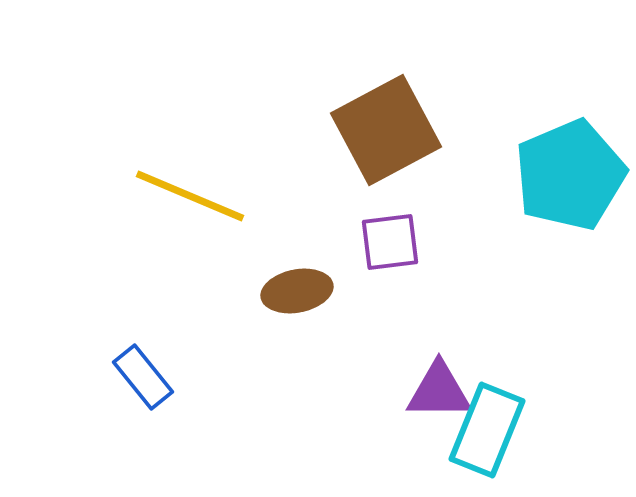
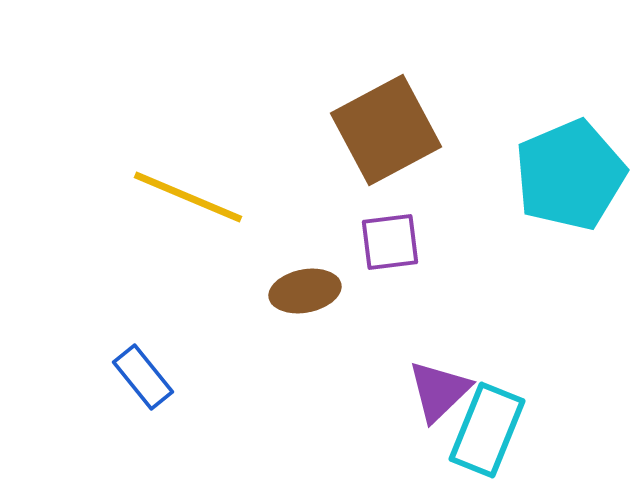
yellow line: moved 2 px left, 1 px down
brown ellipse: moved 8 px right
purple triangle: rotated 44 degrees counterclockwise
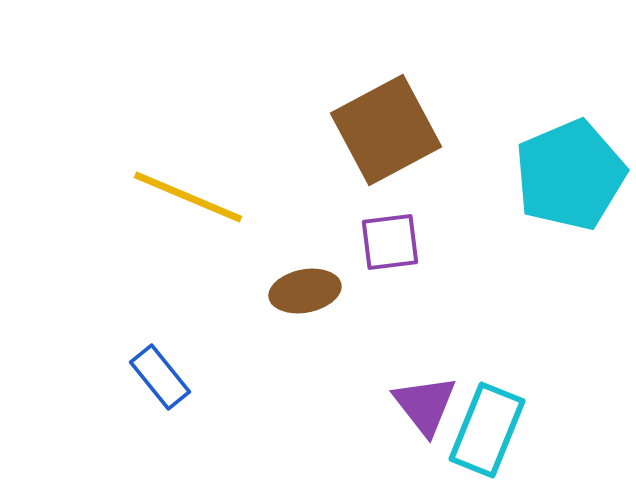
blue rectangle: moved 17 px right
purple triangle: moved 14 px left, 14 px down; rotated 24 degrees counterclockwise
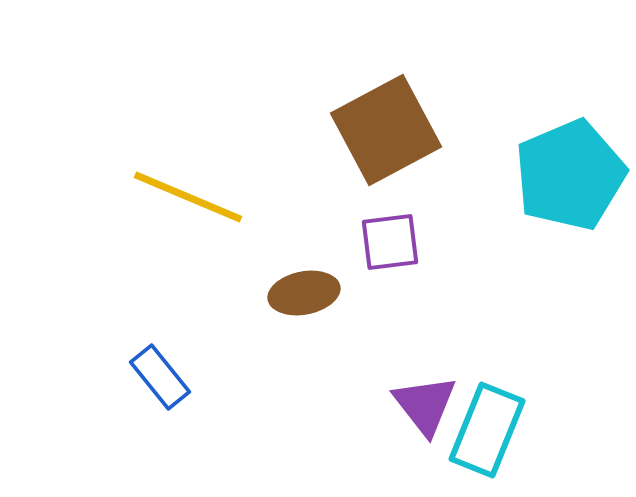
brown ellipse: moved 1 px left, 2 px down
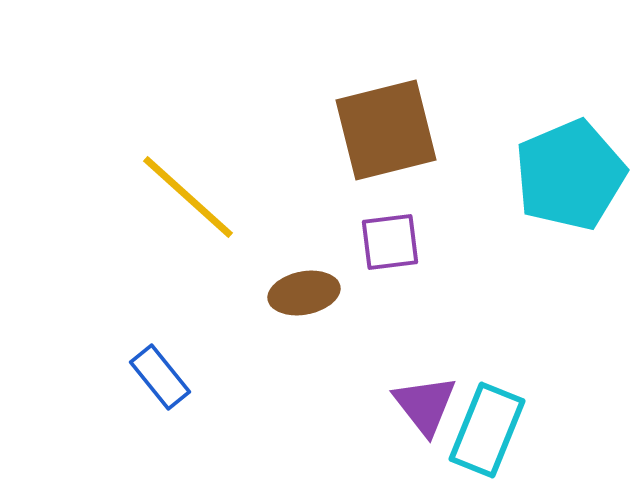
brown square: rotated 14 degrees clockwise
yellow line: rotated 19 degrees clockwise
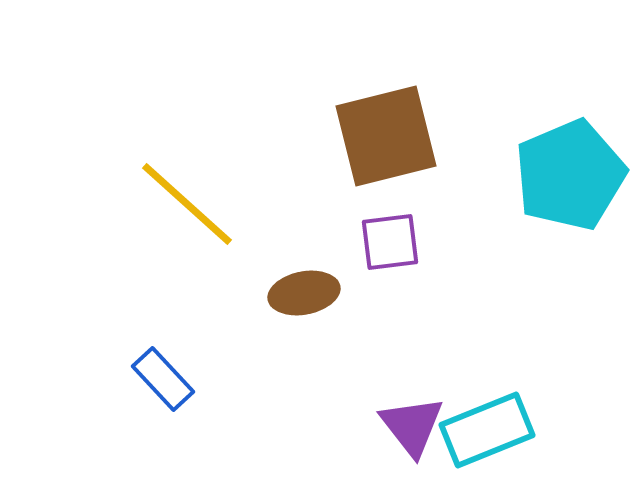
brown square: moved 6 px down
yellow line: moved 1 px left, 7 px down
blue rectangle: moved 3 px right, 2 px down; rotated 4 degrees counterclockwise
purple triangle: moved 13 px left, 21 px down
cyan rectangle: rotated 46 degrees clockwise
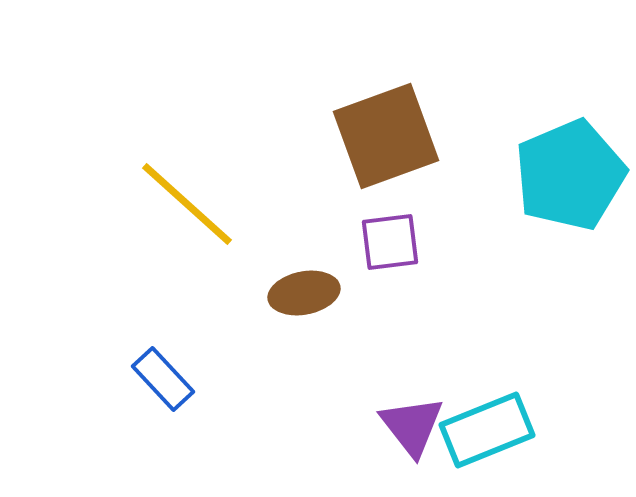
brown square: rotated 6 degrees counterclockwise
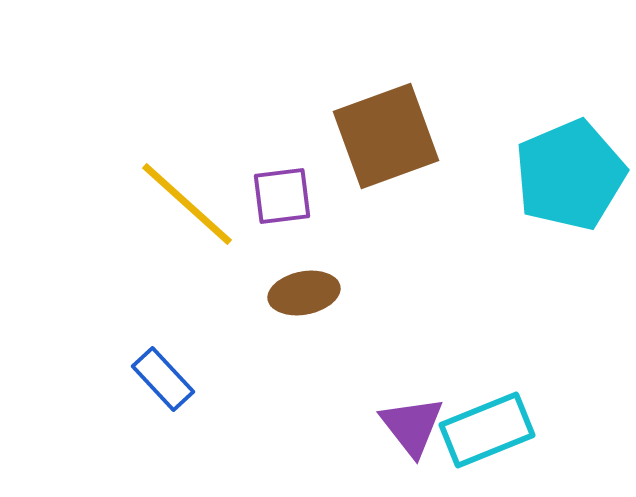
purple square: moved 108 px left, 46 px up
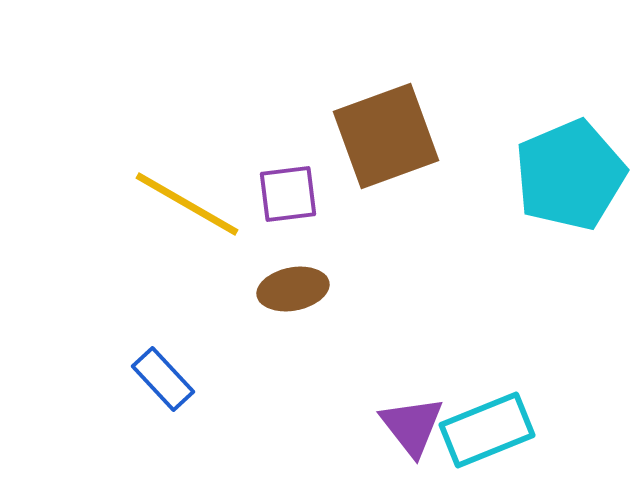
purple square: moved 6 px right, 2 px up
yellow line: rotated 12 degrees counterclockwise
brown ellipse: moved 11 px left, 4 px up
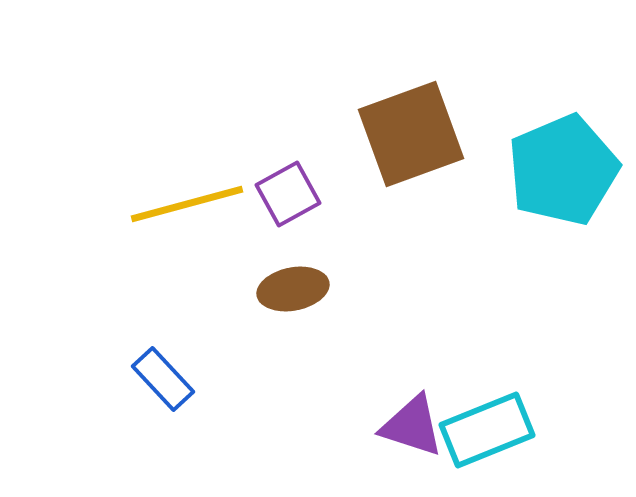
brown square: moved 25 px right, 2 px up
cyan pentagon: moved 7 px left, 5 px up
purple square: rotated 22 degrees counterclockwise
yellow line: rotated 45 degrees counterclockwise
purple triangle: rotated 34 degrees counterclockwise
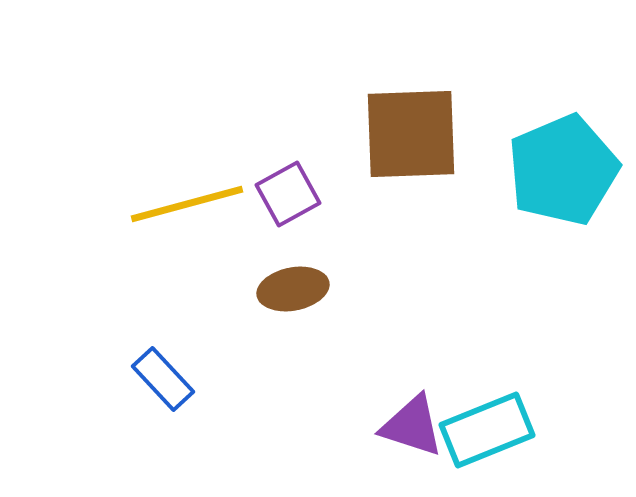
brown square: rotated 18 degrees clockwise
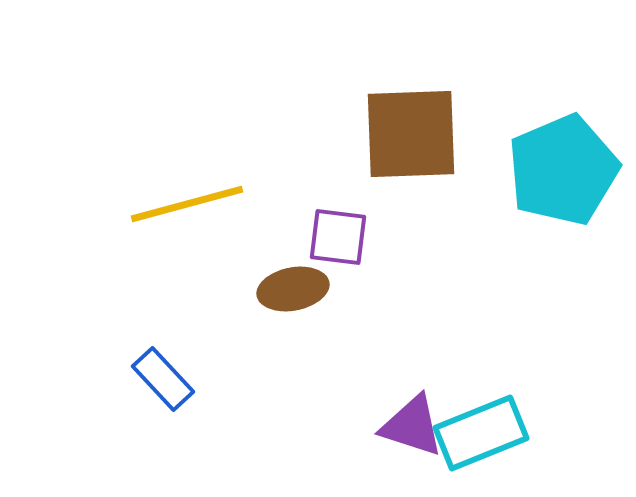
purple square: moved 50 px right, 43 px down; rotated 36 degrees clockwise
cyan rectangle: moved 6 px left, 3 px down
